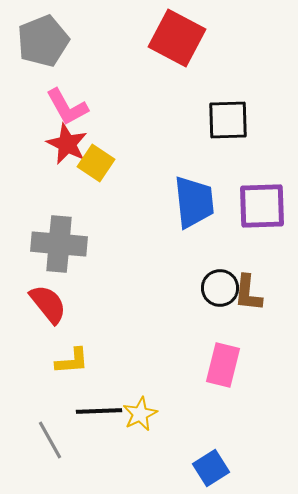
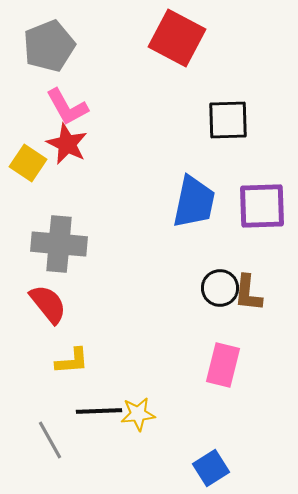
gray pentagon: moved 6 px right, 5 px down
yellow square: moved 68 px left
blue trapezoid: rotated 18 degrees clockwise
yellow star: moved 2 px left; rotated 20 degrees clockwise
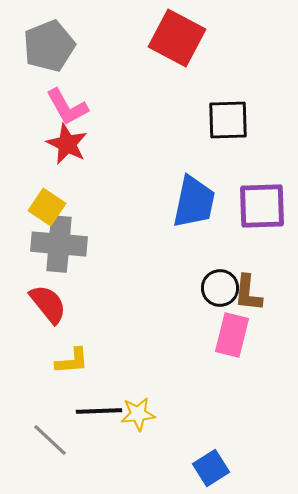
yellow square: moved 19 px right, 44 px down
pink rectangle: moved 9 px right, 30 px up
gray line: rotated 18 degrees counterclockwise
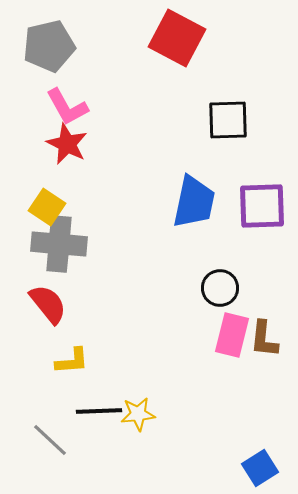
gray pentagon: rotated 9 degrees clockwise
brown L-shape: moved 16 px right, 46 px down
blue square: moved 49 px right
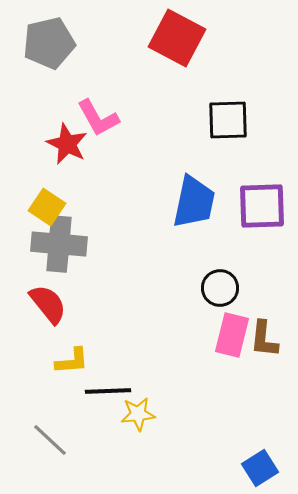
gray pentagon: moved 3 px up
pink L-shape: moved 31 px right, 11 px down
black line: moved 9 px right, 20 px up
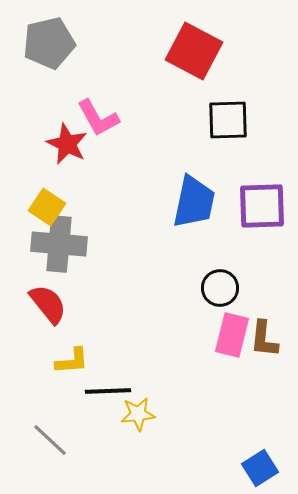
red square: moved 17 px right, 13 px down
